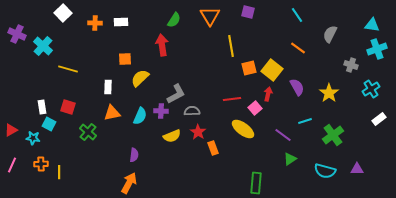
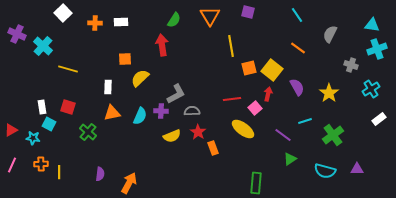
purple semicircle at (134, 155): moved 34 px left, 19 px down
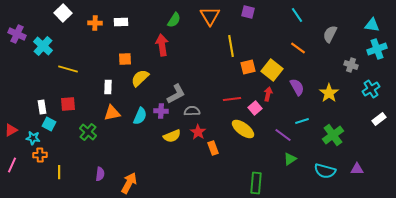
orange square at (249, 68): moved 1 px left, 1 px up
red square at (68, 107): moved 3 px up; rotated 21 degrees counterclockwise
cyan line at (305, 121): moved 3 px left
orange cross at (41, 164): moved 1 px left, 9 px up
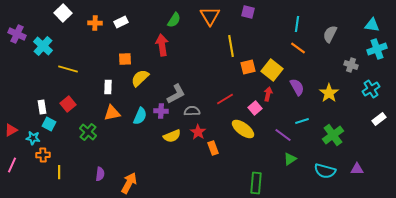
cyan line at (297, 15): moved 9 px down; rotated 42 degrees clockwise
white rectangle at (121, 22): rotated 24 degrees counterclockwise
red line at (232, 99): moved 7 px left; rotated 24 degrees counterclockwise
red square at (68, 104): rotated 35 degrees counterclockwise
orange cross at (40, 155): moved 3 px right
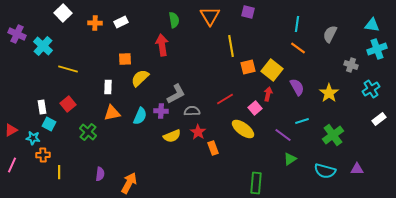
green semicircle at (174, 20): rotated 42 degrees counterclockwise
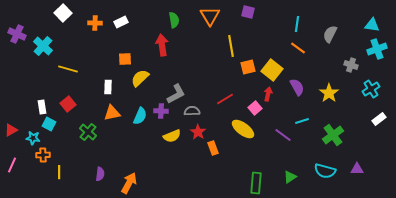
green triangle at (290, 159): moved 18 px down
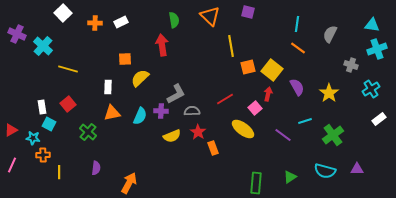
orange triangle at (210, 16): rotated 15 degrees counterclockwise
cyan line at (302, 121): moved 3 px right
purple semicircle at (100, 174): moved 4 px left, 6 px up
